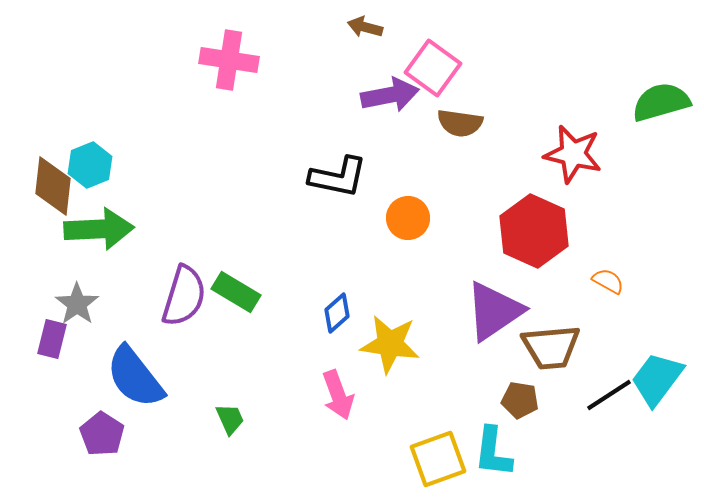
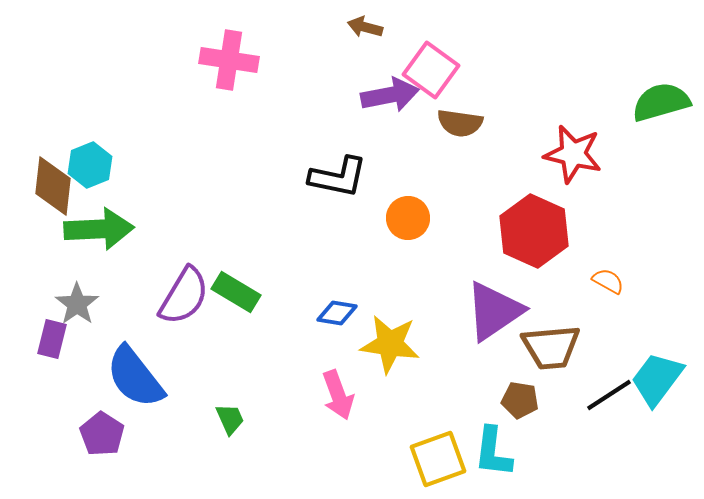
pink square: moved 2 px left, 2 px down
purple semicircle: rotated 14 degrees clockwise
blue diamond: rotated 51 degrees clockwise
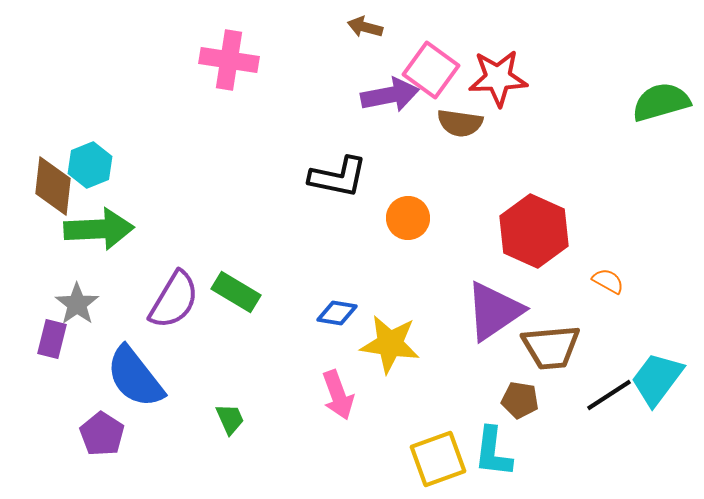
red star: moved 75 px left, 76 px up; rotated 16 degrees counterclockwise
purple semicircle: moved 10 px left, 4 px down
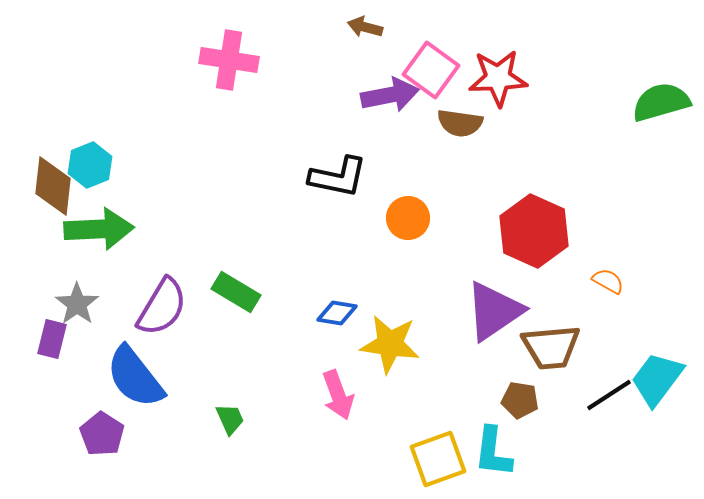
purple semicircle: moved 12 px left, 7 px down
